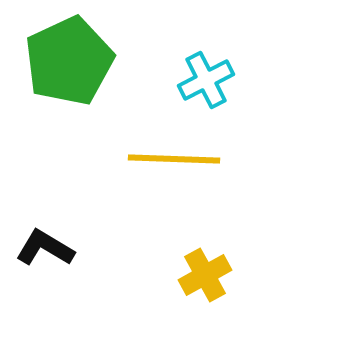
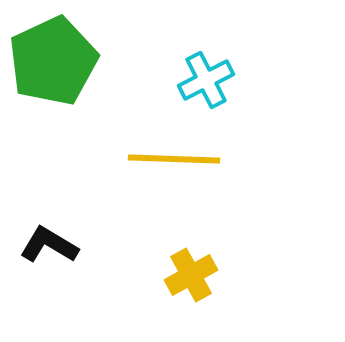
green pentagon: moved 16 px left
black L-shape: moved 4 px right, 3 px up
yellow cross: moved 14 px left
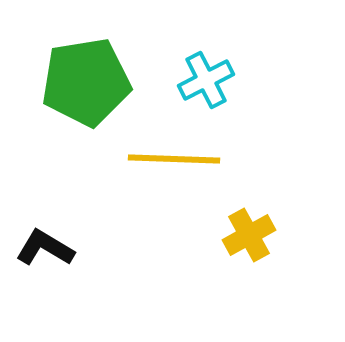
green pentagon: moved 33 px right, 21 px down; rotated 16 degrees clockwise
black L-shape: moved 4 px left, 3 px down
yellow cross: moved 58 px right, 40 px up
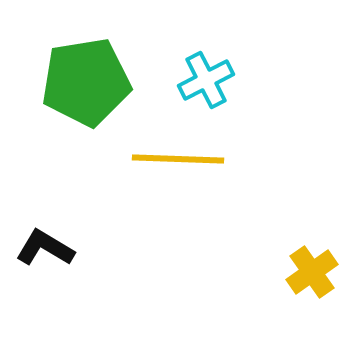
yellow line: moved 4 px right
yellow cross: moved 63 px right, 37 px down; rotated 6 degrees counterclockwise
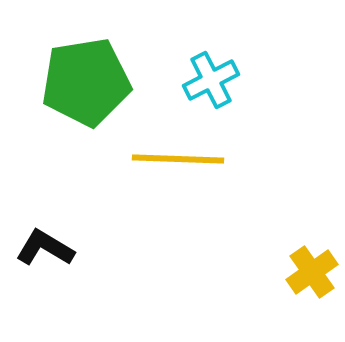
cyan cross: moved 5 px right
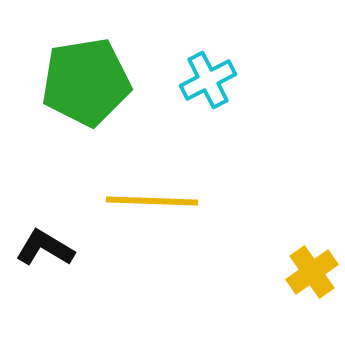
cyan cross: moved 3 px left
yellow line: moved 26 px left, 42 px down
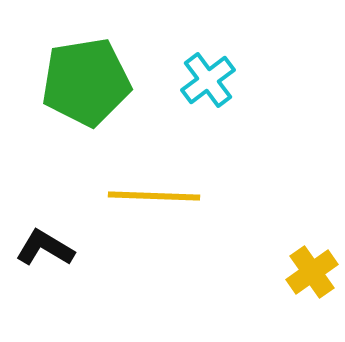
cyan cross: rotated 10 degrees counterclockwise
yellow line: moved 2 px right, 5 px up
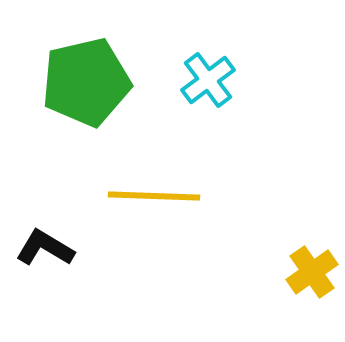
green pentagon: rotated 4 degrees counterclockwise
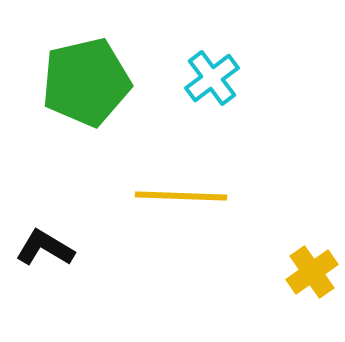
cyan cross: moved 4 px right, 2 px up
yellow line: moved 27 px right
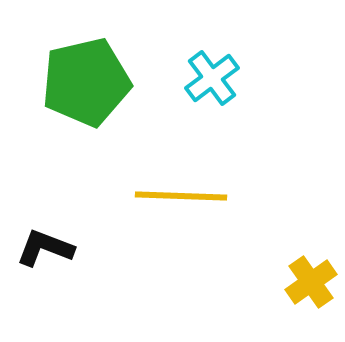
black L-shape: rotated 10 degrees counterclockwise
yellow cross: moved 1 px left, 10 px down
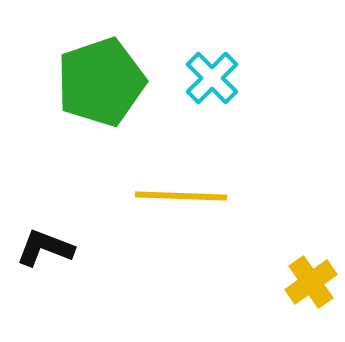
cyan cross: rotated 8 degrees counterclockwise
green pentagon: moved 15 px right; rotated 6 degrees counterclockwise
